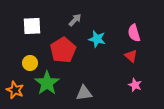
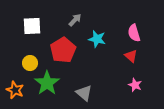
gray triangle: rotated 48 degrees clockwise
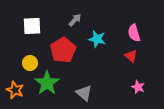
pink star: moved 3 px right, 2 px down
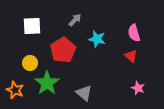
pink star: moved 1 px down
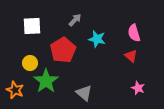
green star: moved 1 px left, 2 px up
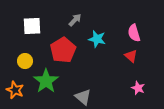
yellow circle: moved 5 px left, 2 px up
gray triangle: moved 1 px left, 4 px down
